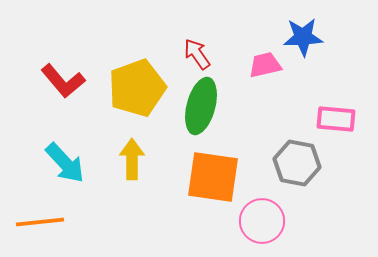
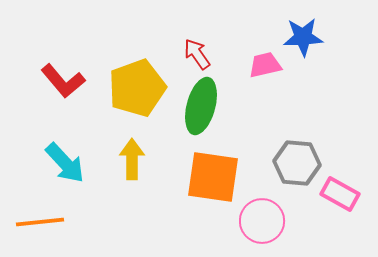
pink rectangle: moved 4 px right, 75 px down; rotated 24 degrees clockwise
gray hexagon: rotated 6 degrees counterclockwise
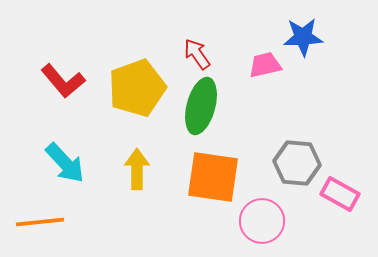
yellow arrow: moved 5 px right, 10 px down
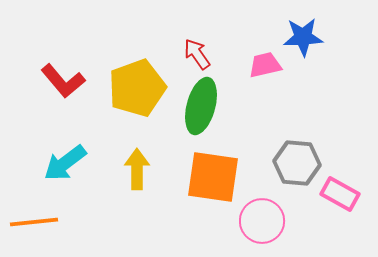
cyan arrow: rotated 96 degrees clockwise
orange line: moved 6 px left
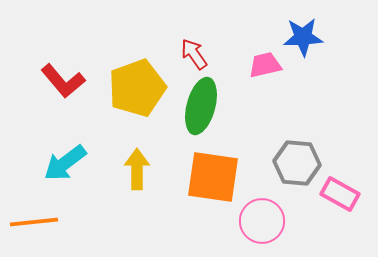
red arrow: moved 3 px left
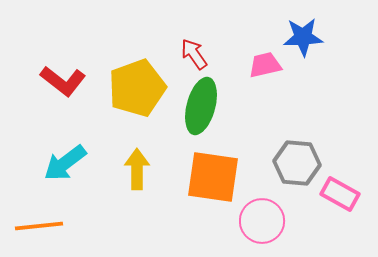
red L-shape: rotated 12 degrees counterclockwise
orange line: moved 5 px right, 4 px down
